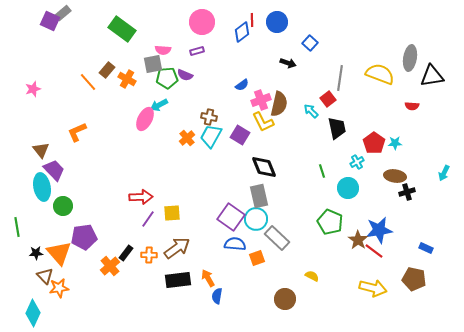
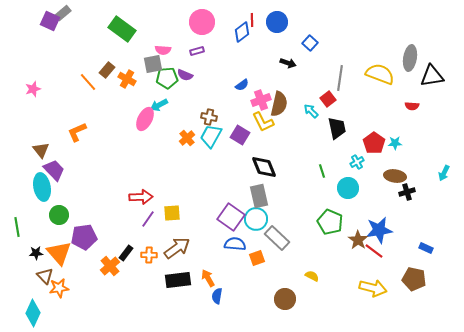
green circle at (63, 206): moved 4 px left, 9 px down
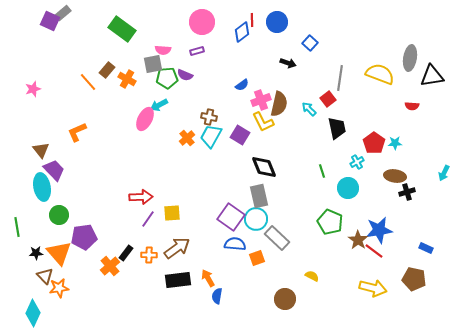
cyan arrow at (311, 111): moved 2 px left, 2 px up
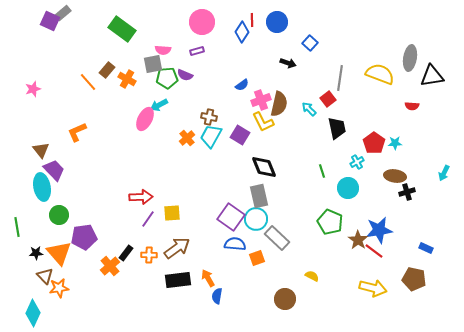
blue diamond at (242, 32): rotated 20 degrees counterclockwise
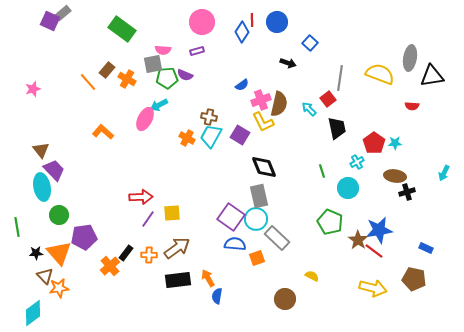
orange L-shape at (77, 132): moved 26 px right; rotated 65 degrees clockwise
orange cross at (187, 138): rotated 21 degrees counterclockwise
cyan diamond at (33, 313): rotated 28 degrees clockwise
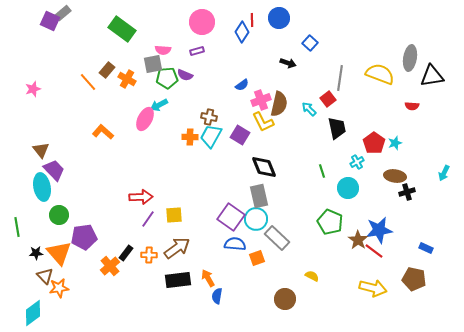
blue circle at (277, 22): moved 2 px right, 4 px up
orange cross at (187, 138): moved 3 px right, 1 px up; rotated 28 degrees counterclockwise
cyan star at (395, 143): rotated 16 degrees counterclockwise
yellow square at (172, 213): moved 2 px right, 2 px down
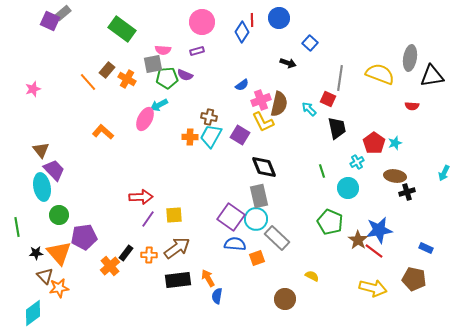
red square at (328, 99): rotated 28 degrees counterclockwise
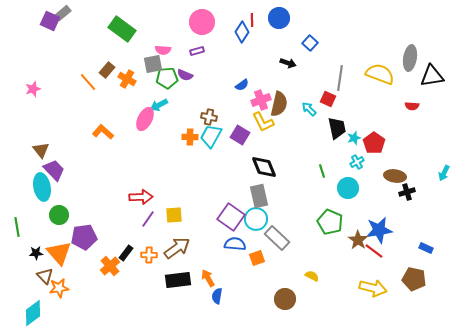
cyan star at (395, 143): moved 41 px left, 5 px up
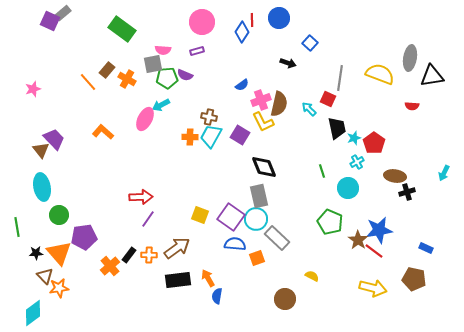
cyan arrow at (159, 105): moved 2 px right
purple trapezoid at (54, 170): moved 31 px up
yellow square at (174, 215): moved 26 px right; rotated 24 degrees clockwise
black rectangle at (126, 253): moved 3 px right, 2 px down
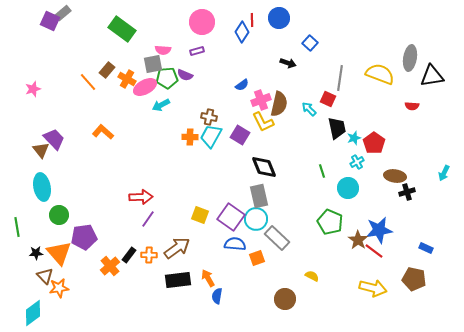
pink ellipse at (145, 119): moved 32 px up; rotated 35 degrees clockwise
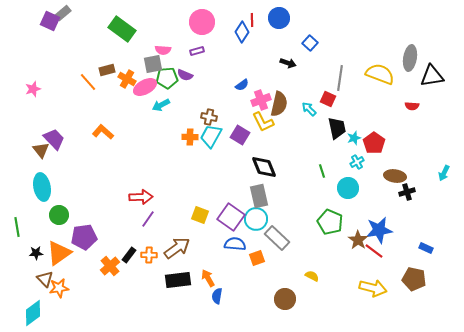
brown rectangle at (107, 70): rotated 35 degrees clockwise
orange triangle at (59, 253): rotated 36 degrees clockwise
brown triangle at (45, 276): moved 3 px down
